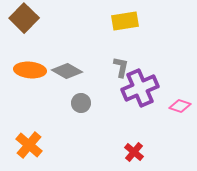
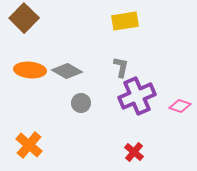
purple cross: moved 3 px left, 8 px down
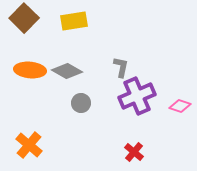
yellow rectangle: moved 51 px left
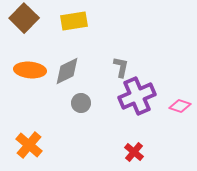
gray diamond: rotated 56 degrees counterclockwise
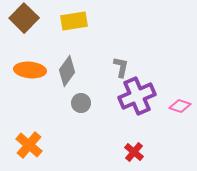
gray diamond: rotated 28 degrees counterclockwise
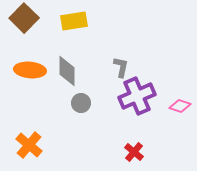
gray diamond: rotated 36 degrees counterclockwise
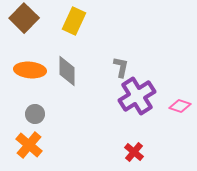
yellow rectangle: rotated 56 degrees counterclockwise
purple cross: rotated 9 degrees counterclockwise
gray circle: moved 46 px left, 11 px down
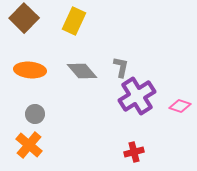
gray diamond: moved 15 px right; rotated 40 degrees counterclockwise
red cross: rotated 36 degrees clockwise
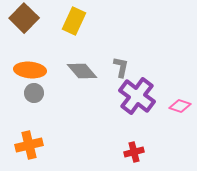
purple cross: rotated 21 degrees counterclockwise
gray circle: moved 1 px left, 21 px up
orange cross: rotated 36 degrees clockwise
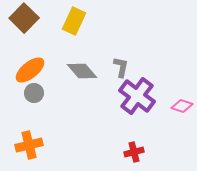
orange ellipse: rotated 44 degrees counterclockwise
pink diamond: moved 2 px right
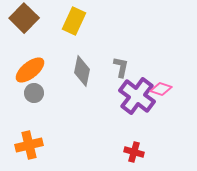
gray diamond: rotated 52 degrees clockwise
pink diamond: moved 21 px left, 17 px up
red cross: rotated 30 degrees clockwise
